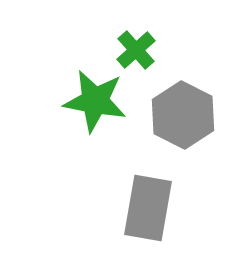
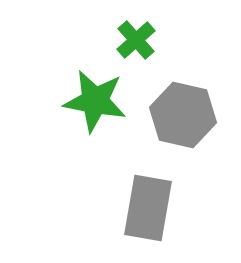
green cross: moved 10 px up
gray hexagon: rotated 14 degrees counterclockwise
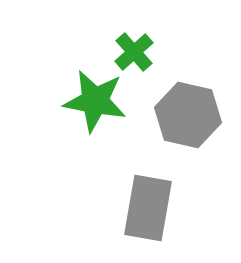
green cross: moved 2 px left, 12 px down
gray hexagon: moved 5 px right
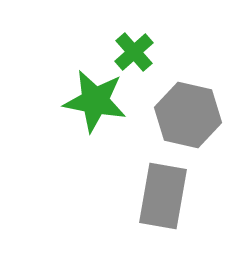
gray rectangle: moved 15 px right, 12 px up
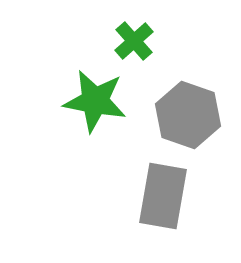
green cross: moved 11 px up
gray hexagon: rotated 6 degrees clockwise
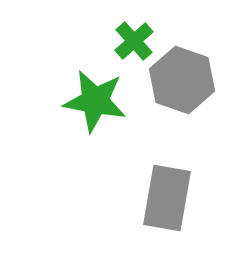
gray hexagon: moved 6 px left, 35 px up
gray rectangle: moved 4 px right, 2 px down
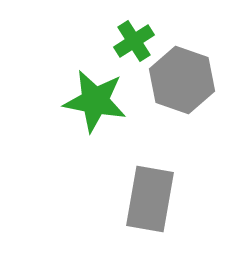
green cross: rotated 9 degrees clockwise
gray rectangle: moved 17 px left, 1 px down
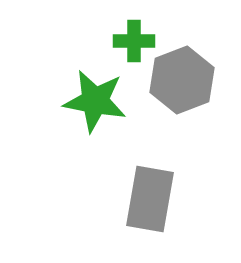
green cross: rotated 33 degrees clockwise
gray hexagon: rotated 20 degrees clockwise
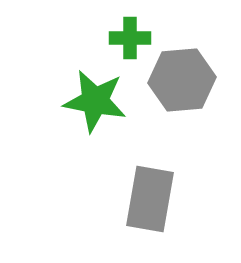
green cross: moved 4 px left, 3 px up
gray hexagon: rotated 16 degrees clockwise
